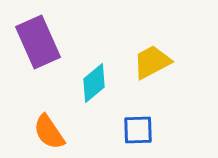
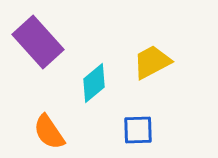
purple rectangle: rotated 18 degrees counterclockwise
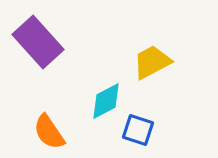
cyan diamond: moved 12 px right, 18 px down; rotated 12 degrees clockwise
blue square: rotated 20 degrees clockwise
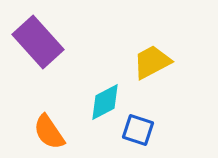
cyan diamond: moved 1 px left, 1 px down
